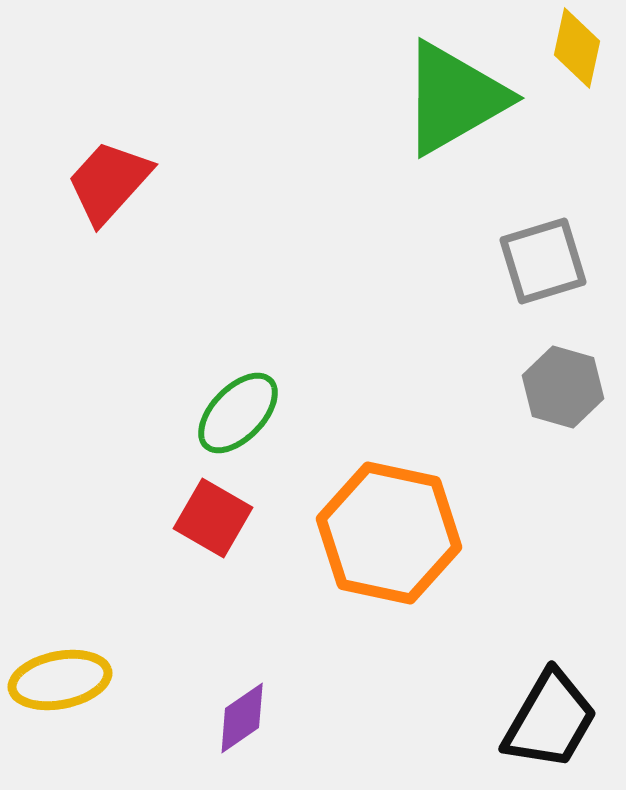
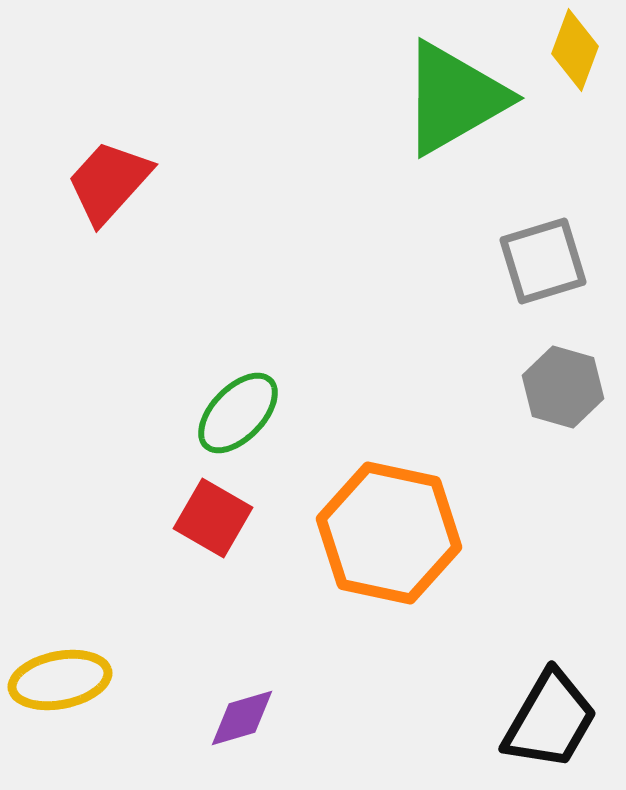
yellow diamond: moved 2 px left, 2 px down; rotated 8 degrees clockwise
purple diamond: rotated 18 degrees clockwise
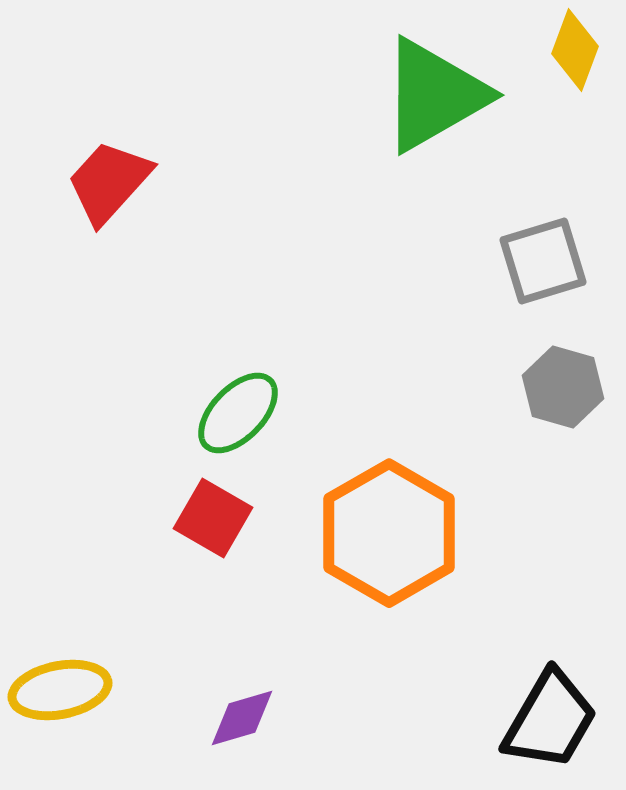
green triangle: moved 20 px left, 3 px up
orange hexagon: rotated 18 degrees clockwise
yellow ellipse: moved 10 px down
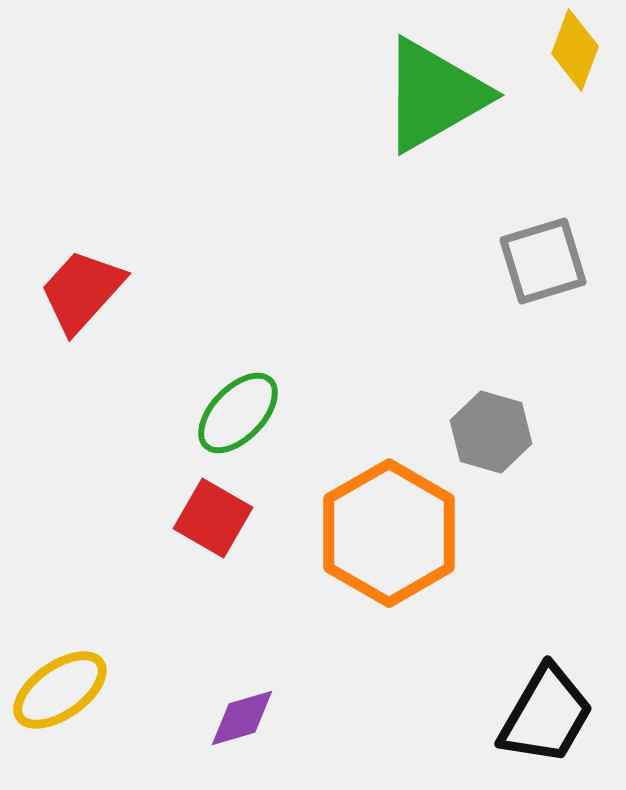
red trapezoid: moved 27 px left, 109 px down
gray hexagon: moved 72 px left, 45 px down
yellow ellipse: rotated 24 degrees counterclockwise
black trapezoid: moved 4 px left, 5 px up
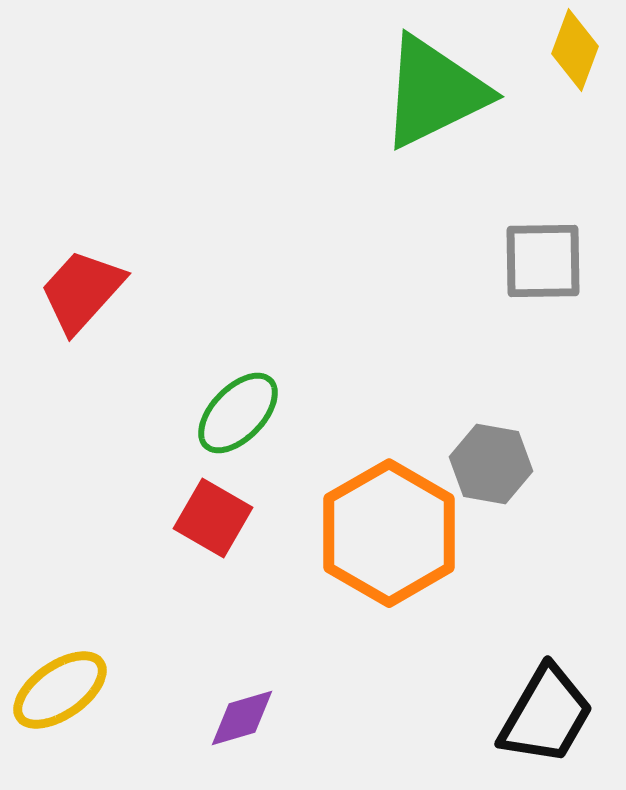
green triangle: moved 3 px up; rotated 4 degrees clockwise
gray square: rotated 16 degrees clockwise
gray hexagon: moved 32 px down; rotated 6 degrees counterclockwise
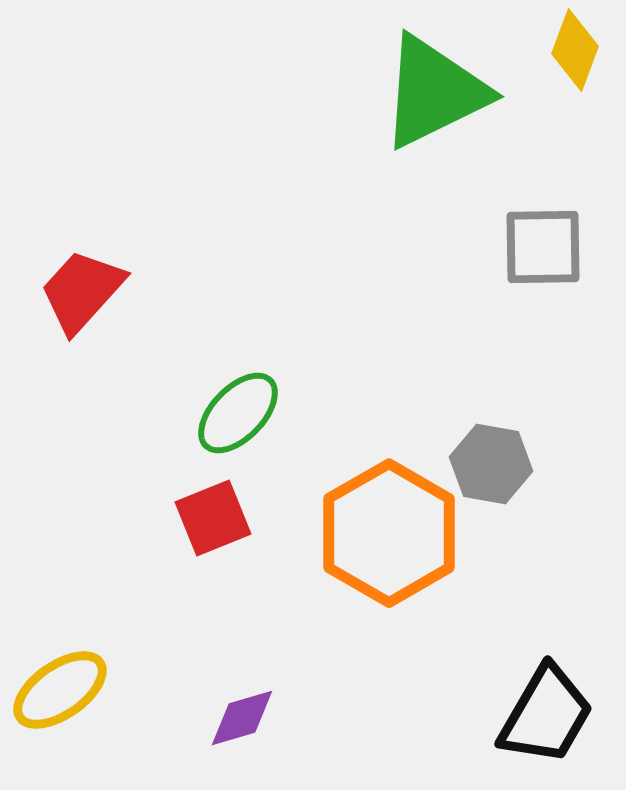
gray square: moved 14 px up
red square: rotated 38 degrees clockwise
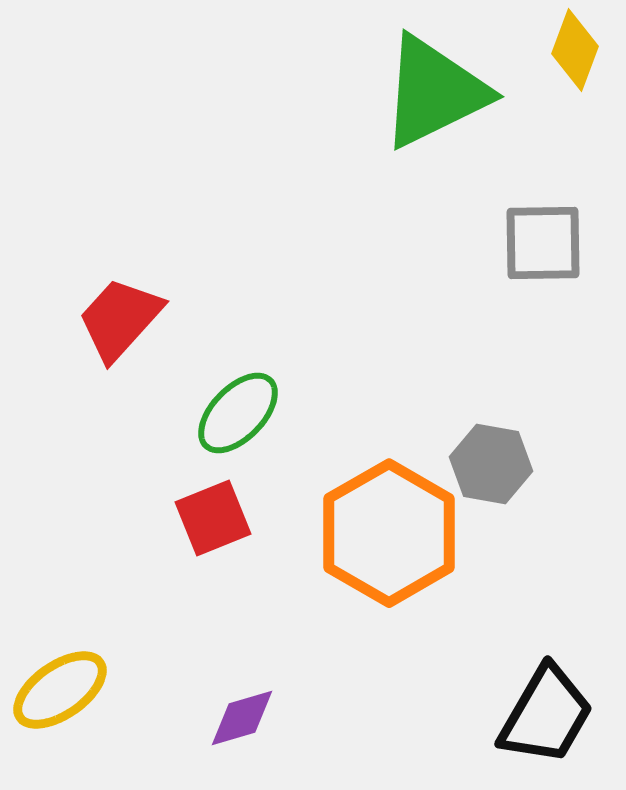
gray square: moved 4 px up
red trapezoid: moved 38 px right, 28 px down
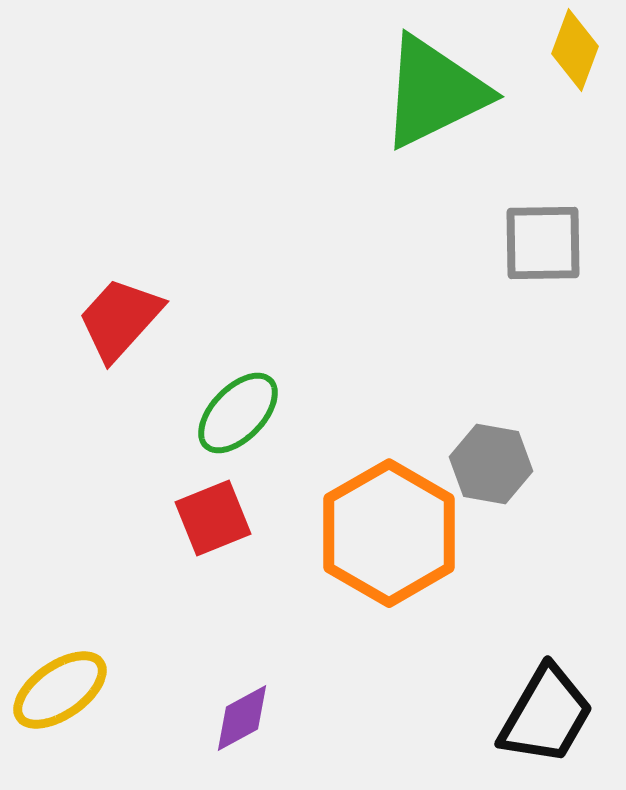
purple diamond: rotated 12 degrees counterclockwise
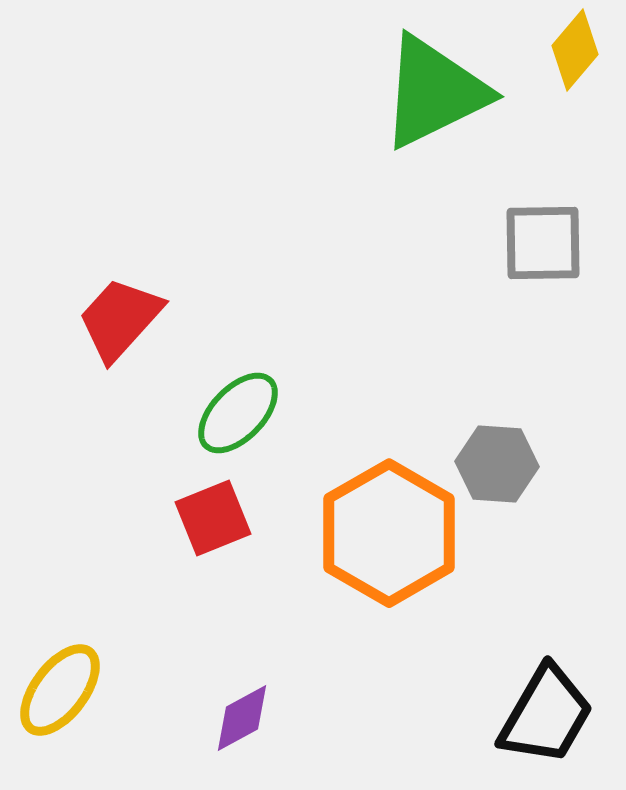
yellow diamond: rotated 20 degrees clockwise
gray hexagon: moved 6 px right; rotated 6 degrees counterclockwise
yellow ellipse: rotated 18 degrees counterclockwise
